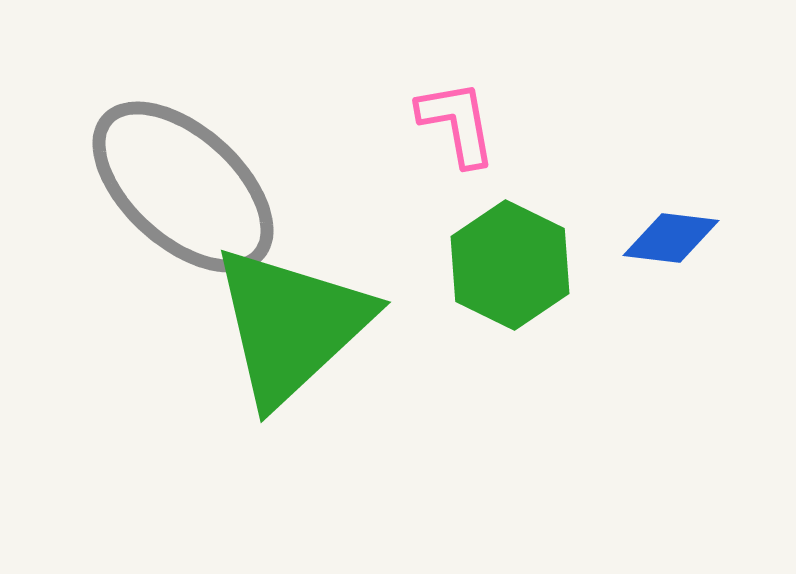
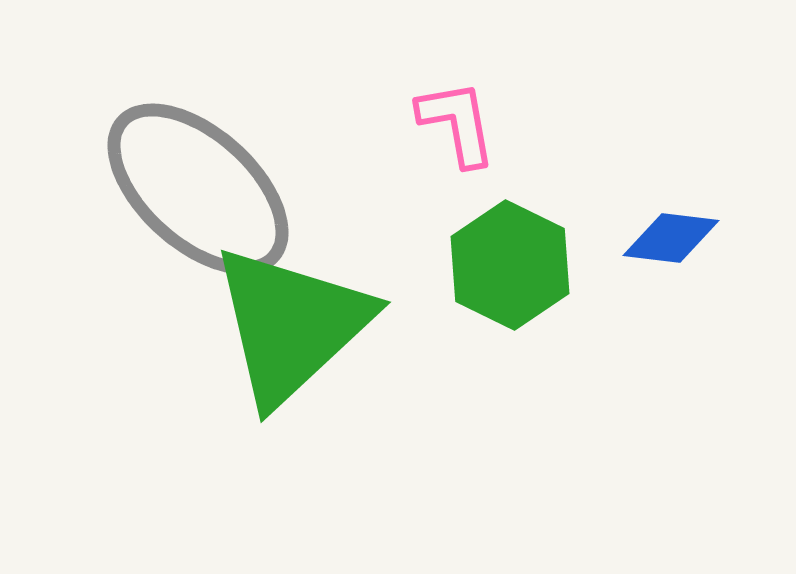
gray ellipse: moved 15 px right, 2 px down
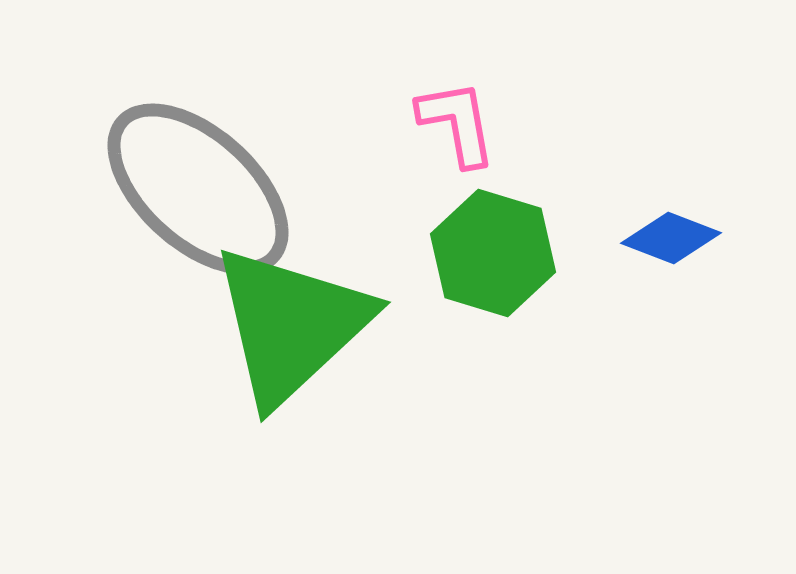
blue diamond: rotated 14 degrees clockwise
green hexagon: moved 17 px left, 12 px up; rotated 9 degrees counterclockwise
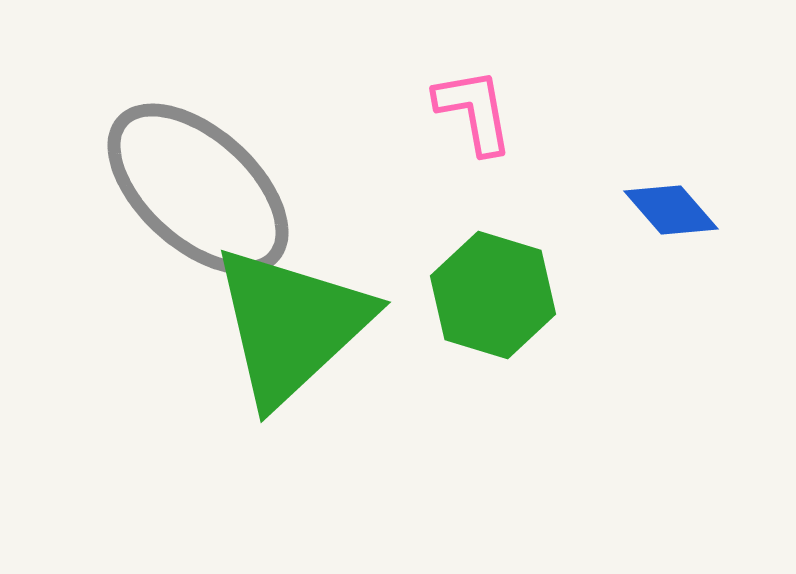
pink L-shape: moved 17 px right, 12 px up
blue diamond: moved 28 px up; rotated 28 degrees clockwise
green hexagon: moved 42 px down
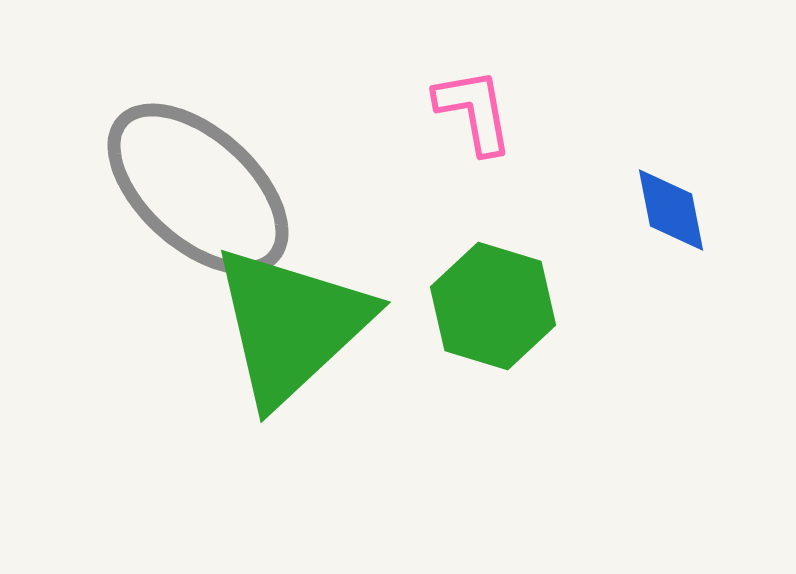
blue diamond: rotated 30 degrees clockwise
green hexagon: moved 11 px down
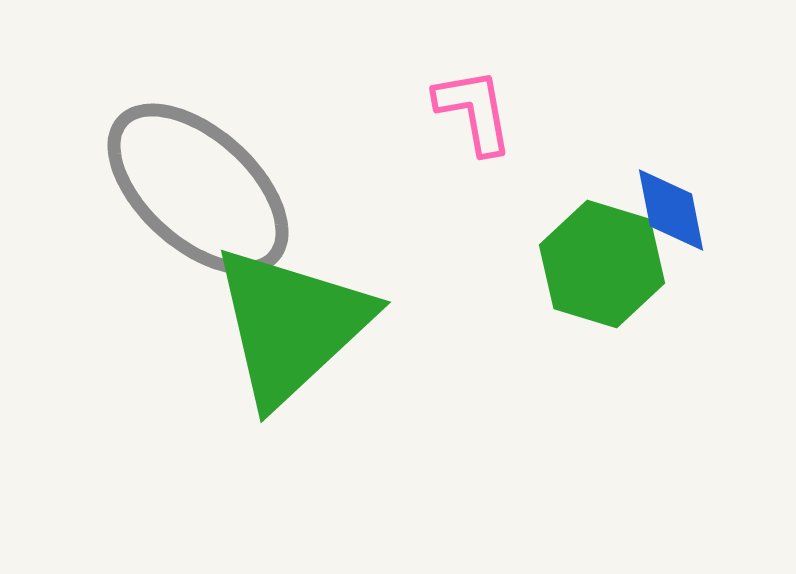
green hexagon: moved 109 px right, 42 px up
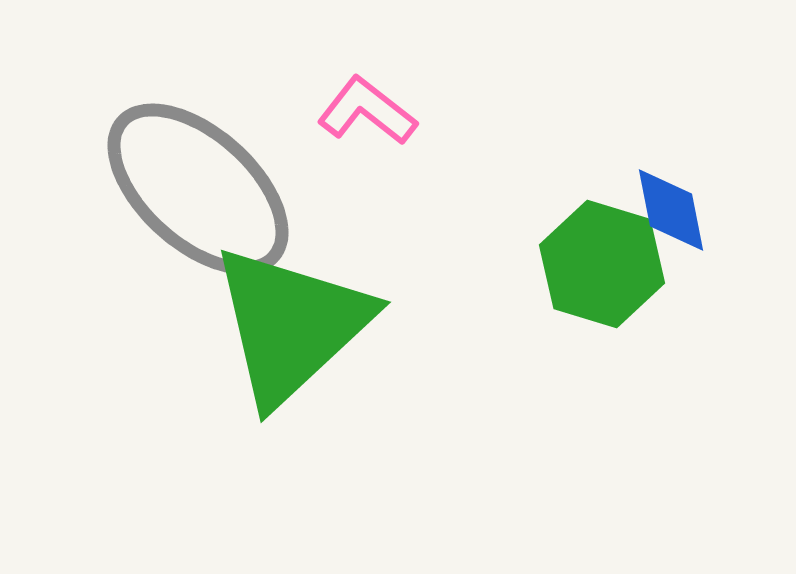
pink L-shape: moved 107 px left; rotated 42 degrees counterclockwise
